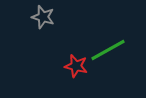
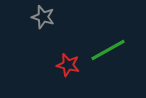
red star: moved 8 px left, 1 px up
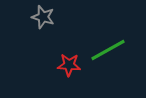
red star: moved 1 px right; rotated 10 degrees counterclockwise
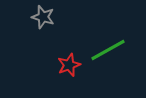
red star: rotated 25 degrees counterclockwise
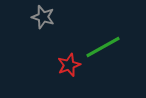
green line: moved 5 px left, 3 px up
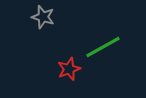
red star: moved 4 px down
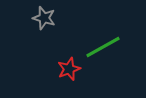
gray star: moved 1 px right, 1 px down
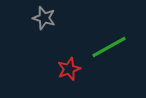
green line: moved 6 px right
